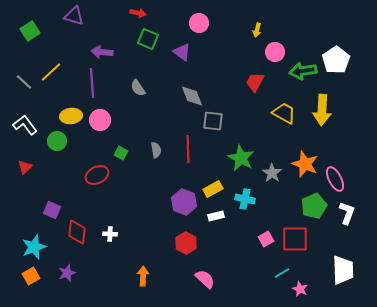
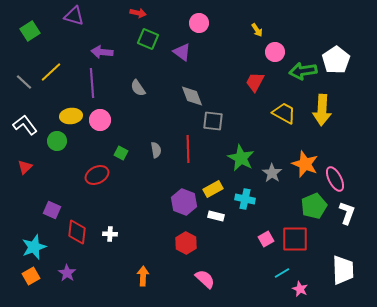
yellow arrow at (257, 30): rotated 48 degrees counterclockwise
white rectangle at (216, 216): rotated 28 degrees clockwise
purple star at (67, 273): rotated 18 degrees counterclockwise
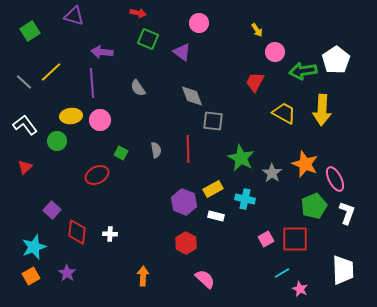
purple square at (52, 210): rotated 18 degrees clockwise
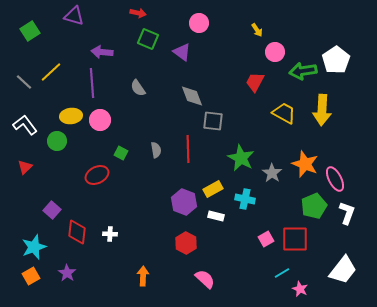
white trapezoid at (343, 270): rotated 40 degrees clockwise
